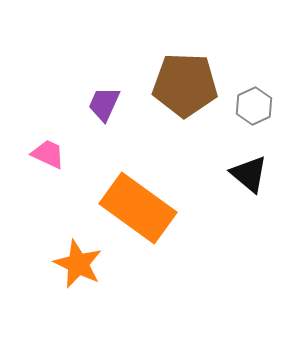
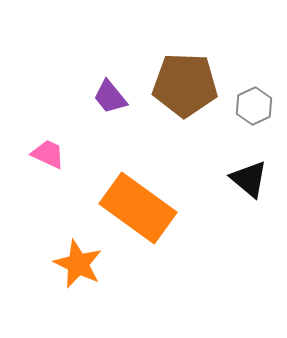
purple trapezoid: moved 6 px right, 7 px up; rotated 63 degrees counterclockwise
black triangle: moved 5 px down
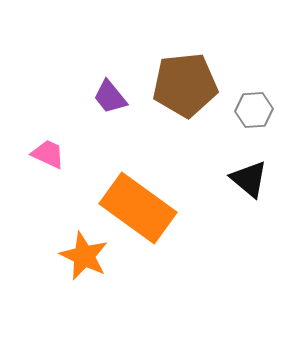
brown pentagon: rotated 8 degrees counterclockwise
gray hexagon: moved 4 px down; rotated 21 degrees clockwise
orange star: moved 6 px right, 8 px up
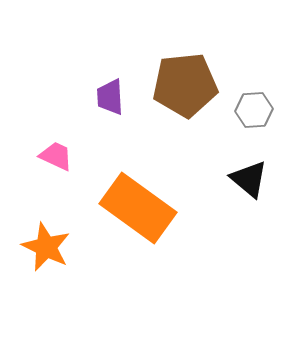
purple trapezoid: rotated 36 degrees clockwise
pink trapezoid: moved 8 px right, 2 px down
orange star: moved 38 px left, 9 px up
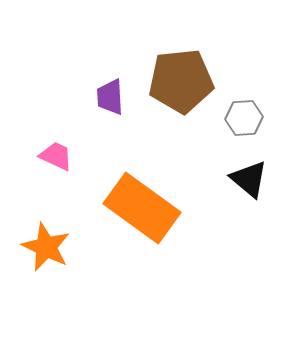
brown pentagon: moved 4 px left, 4 px up
gray hexagon: moved 10 px left, 8 px down
orange rectangle: moved 4 px right
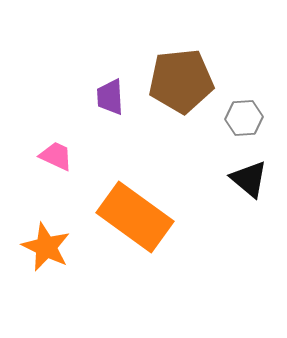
orange rectangle: moved 7 px left, 9 px down
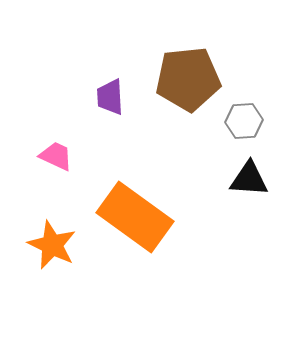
brown pentagon: moved 7 px right, 2 px up
gray hexagon: moved 3 px down
black triangle: rotated 36 degrees counterclockwise
orange star: moved 6 px right, 2 px up
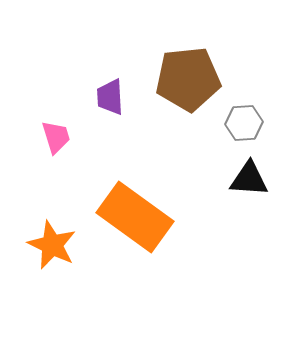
gray hexagon: moved 2 px down
pink trapezoid: moved 19 px up; rotated 48 degrees clockwise
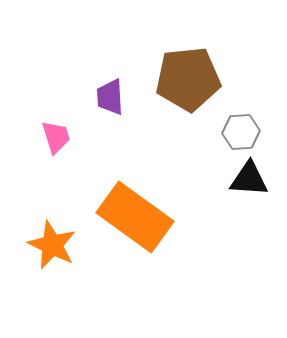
gray hexagon: moved 3 px left, 9 px down
